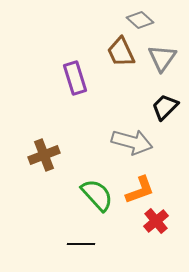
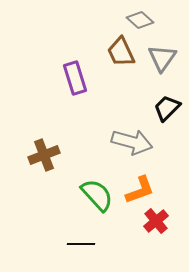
black trapezoid: moved 2 px right, 1 px down
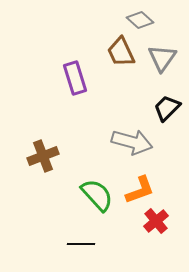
brown cross: moved 1 px left, 1 px down
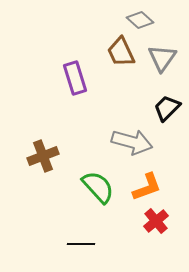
orange L-shape: moved 7 px right, 3 px up
green semicircle: moved 1 px right, 8 px up
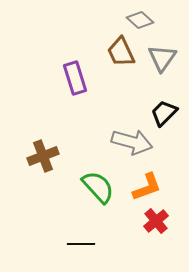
black trapezoid: moved 3 px left, 5 px down
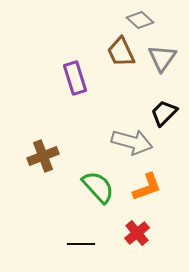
red cross: moved 19 px left, 12 px down
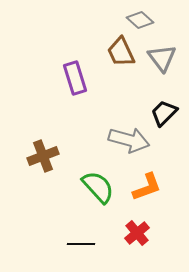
gray triangle: rotated 12 degrees counterclockwise
gray arrow: moved 3 px left, 2 px up
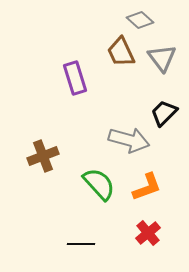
green semicircle: moved 1 px right, 3 px up
red cross: moved 11 px right
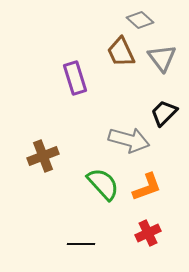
green semicircle: moved 4 px right
red cross: rotated 15 degrees clockwise
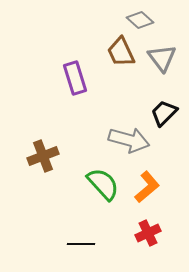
orange L-shape: rotated 20 degrees counterclockwise
